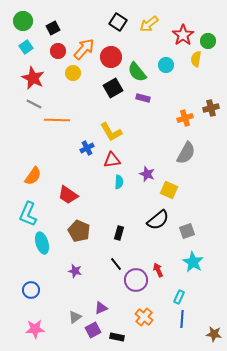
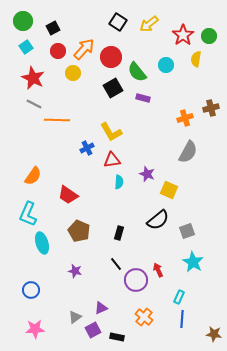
green circle at (208, 41): moved 1 px right, 5 px up
gray semicircle at (186, 153): moved 2 px right, 1 px up
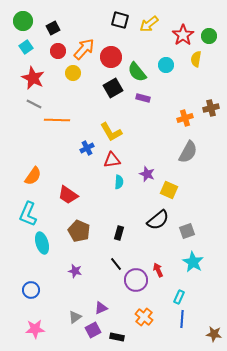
black square at (118, 22): moved 2 px right, 2 px up; rotated 18 degrees counterclockwise
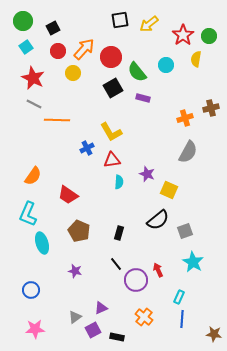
black square at (120, 20): rotated 24 degrees counterclockwise
gray square at (187, 231): moved 2 px left
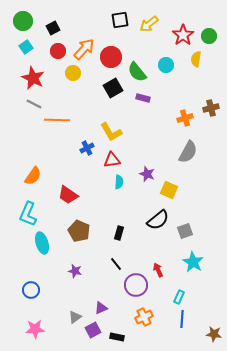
purple circle at (136, 280): moved 5 px down
orange cross at (144, 317): rotated 24 degrees clockwise
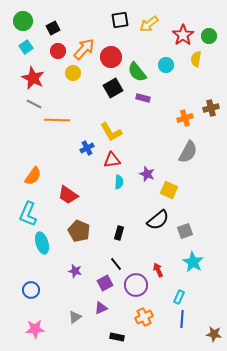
purple square at (93, 330): moved 12 px right, 47 px up
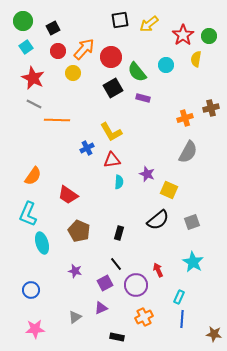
gray square at (185, 231): moved 7 px right, 9 px up
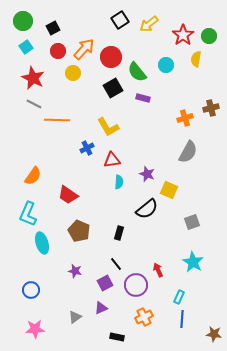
black square at (120, 20): rotated 24 degrees counterclockwise
yellow L-shape at (111, 132): moved 3 px left, 5 px up
black semicircle at (158, 220): moved 11 px left, 11 px up
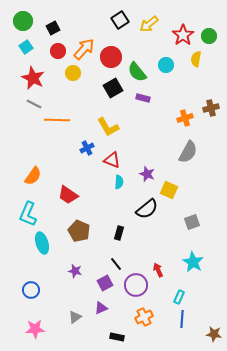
red triangle at (112, 160): rotated 30 degrees clockwise
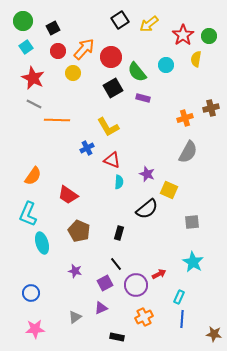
gray square at (192, 222): rotated 14 degrees clockwise
red arrow at (158, 270): moved 1 px right, 4 px down; rotated 88 degrees clockwise
blue circle at (31, 290): moved 3 px down
